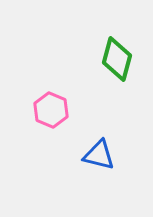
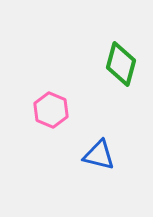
green diamond: moved 4 px right, 5 px down
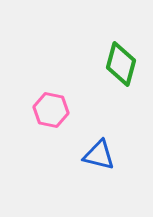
pink hexagon: rotated 12 degrees counterclockwise
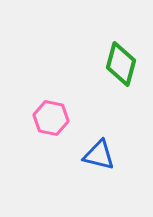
pink hexagon: moved 8 px down
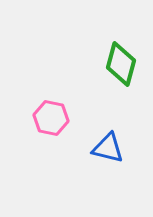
blue triangle: moved 9 px right, 7 px up
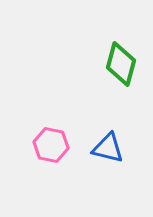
pink hexagon: moved 27 px down
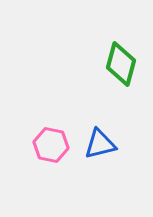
blue triangle: moved 8 px left, 4 px up; rotated 28 degrees counterclockwise
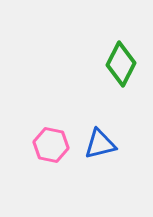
green diamond: rotated 12 degrees clockwise
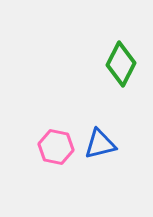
pink hexagon: moved 5 px right, 2 px down
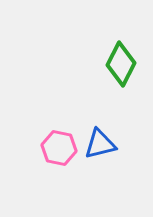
pink hexagon: moved 3 px right, 1 px down
